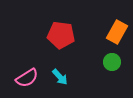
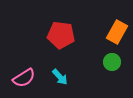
pink semicircle: moved 3 px left
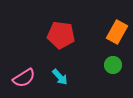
green circle: moved 1 px right, 3 px down
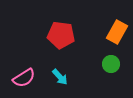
green circle: moved 2 px left, 1 px up
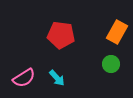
cyan arrow: moved 3 px left, 1 px down
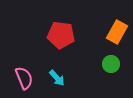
pink semicircle: rotated 80 degrees counterclockwise
